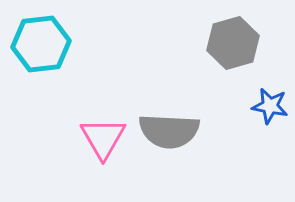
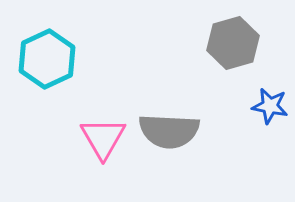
cyan hexagon: moved 6 px right, 15 px down; rotated 18 degrees counterclockwise
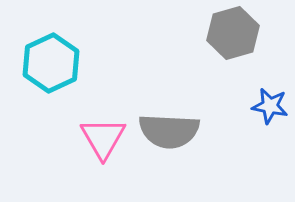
gray hexagon: moved 10 px up
cyan hexagon: moved 4 px right, 4 px down
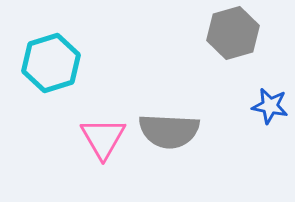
cyan hexagon: rotated 8 degrees clockwise
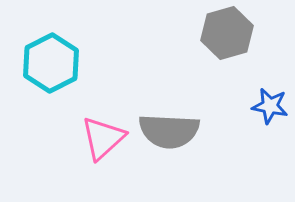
gray hexagon: moved 6 px left
cyan hexagon: rotated 10 degrees counterclockwise
pink triangle: rotated 18 degrees clockwise
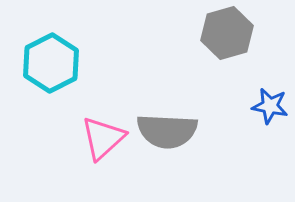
gray semicircle: moved 2 px left
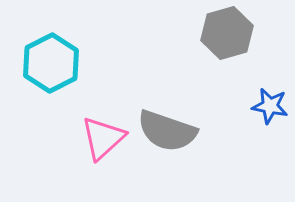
gray semicircle: rotated 16 degrees clockwise
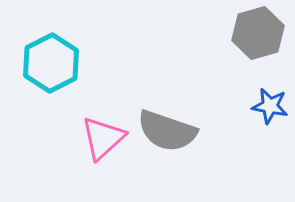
gray hexagon: moved 31 px right
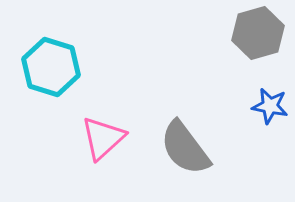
cyan hexagon: moved 4 px down; rotated 16 degrees counterclockwise
gray semicircle: moved 18 px right, 17 px down; rotated 34 degrees clockwise
